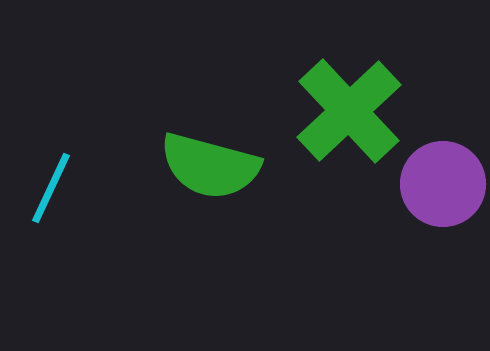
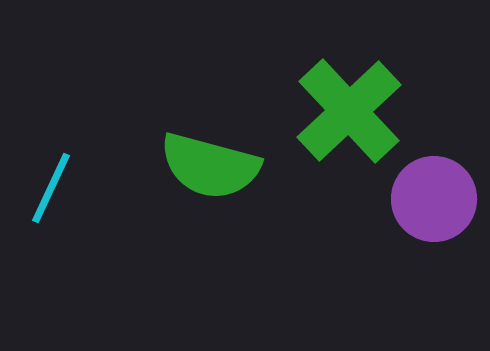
purple circle: moved 9 px left, 15 px down
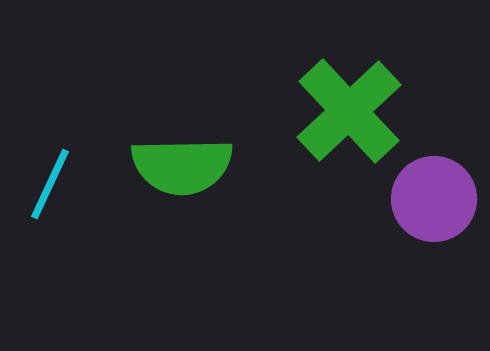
green semicircle: moved 28 px left; rotated 16 degrees counterclockwise
cyan line: moved 1 px left, 4 px up
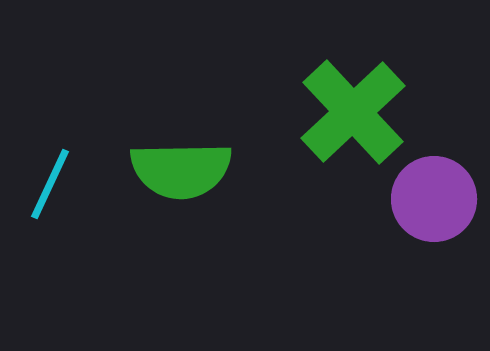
green cross: moved 4 px right, 1 px down
green semicircle: moved 1 px left, 4 px down
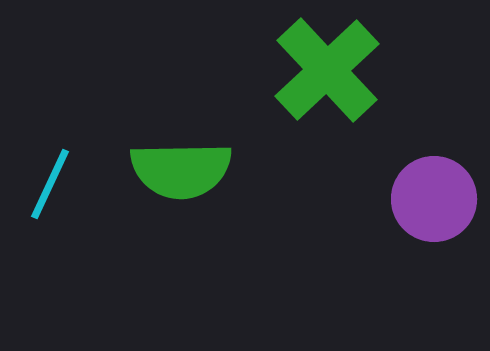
green cross: moved 26 px left, 42 px up
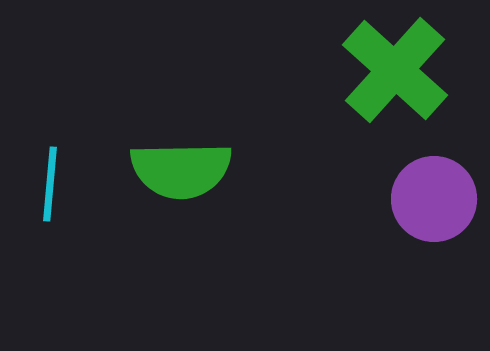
green cross: moved 68 px right; rotated 5 degrees counterclockwise
cyan line: rotated 20 degrees counterclockwise
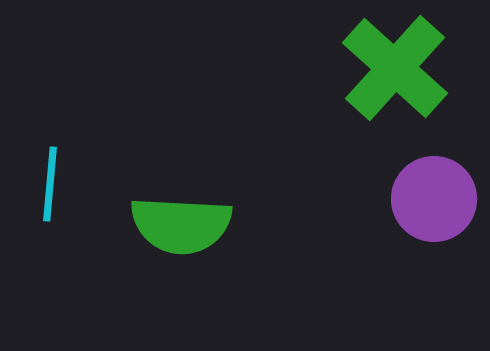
green cross: moved 2 px up
green semicircle: moved 55 px down; rotated 4 degrees clockwise
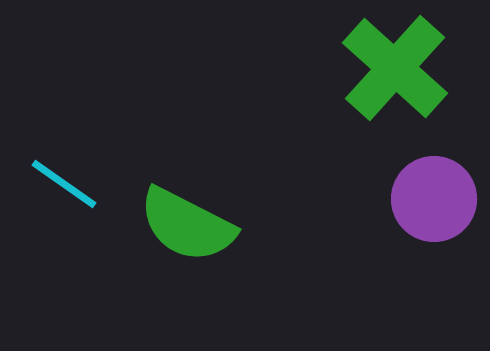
cyan line: moved 14 px right; rotated 60 degrees counterclockwise
green semicircle: moved 6 px right; rotated 24 degrees clockwise
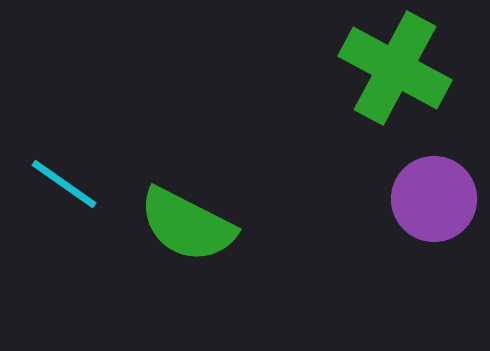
green cross: rotated 14 degrees counterclockwise
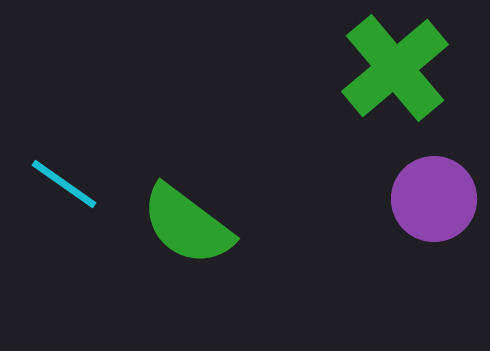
green cross: rotated 22 degrees clockwise
green semicircle: rotated 10 degrees clockwise
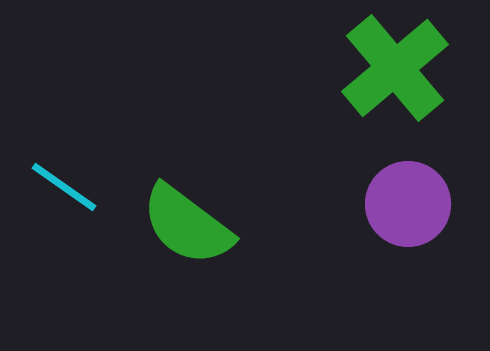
cyan line: moved 3 px down
purple circle: moved 26 px left, 5 px down
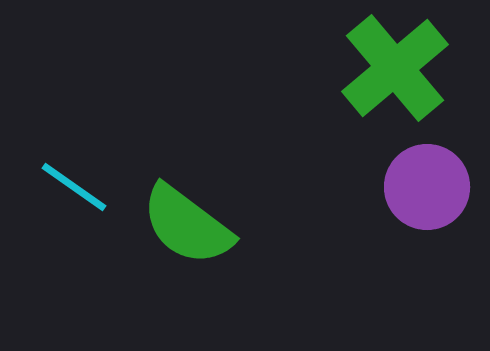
cyan line: moved 10 px right
purple circle: moved 19 px right, 17 px up
